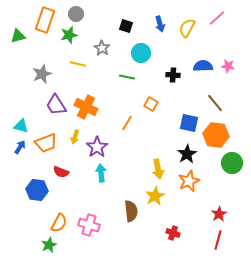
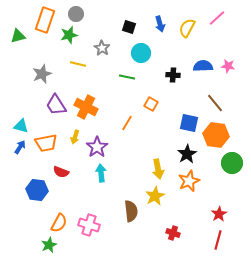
black square at (126, 26): moved 3 px right, 1 px down
orange trapezoid at (46, 143): rotated 10 degrees clockwise
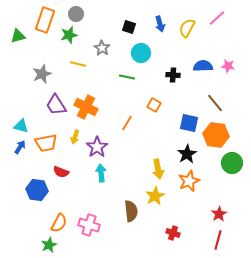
orange square at (151, 104): moved 3 px right, 1 px down
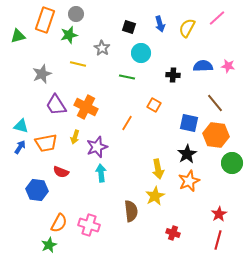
purple star at (97, 147): rotated 15 degrees clockwise
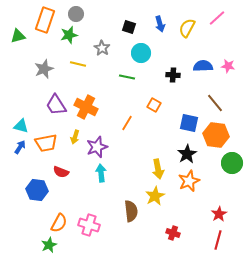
gray star at (42, 74): moved 2 px right, 5 px up
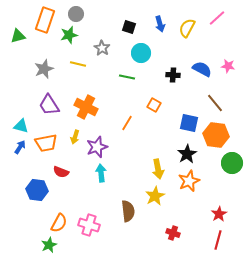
blue semicircle at (203, 66): moved 1 px left, 3 px down; rotated 30 degrees clockwise
purple trapezoid at (56, 105): moved 7 px left
brown semicircle at (131, 211): moved 3 px left
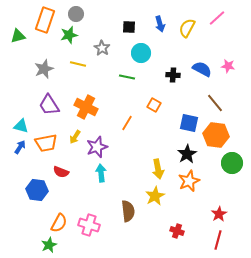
black square at (129, 27): rotated 16 degrees counterclockwise
yellow arrow at (75, 137): rotated 16 degrees clockwise
red cross at (173, 233): moved 4 px right, 2 px up
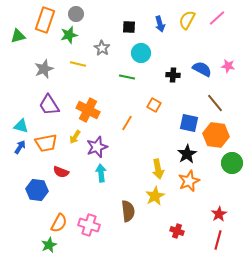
yellow semicircle at (187, 28): moved 8 px up
orange cross at (86, 107): moved 2 px right, 3 px down
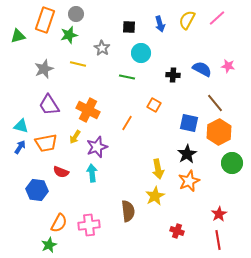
orange hexagon at (216, 135): moved 3 px right, 3 px up; rotated 25 degrees clockwise
cyan arrow at (101, 173): moved 9 px left
pink cross at (89, 225): rotated 25 degrees counterclockwise
red line at (218, 240): rotated 24 degrees counterclockwise
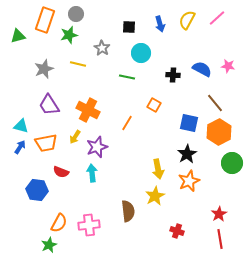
red line at (218, 240): moved 2 px right, 1 px up
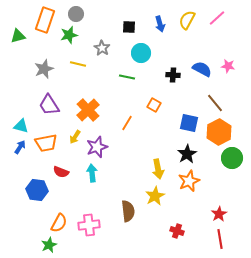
orange cross at (88, 110): rotated 20 degrees clockwise
green circle at (232, 163): moved 5 px up
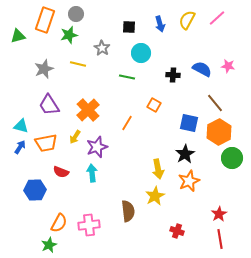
black star at (187, 154): moved 2 px left
blue hexagon at (37, 190): moved 2 px left; rotated 10 degrees counterclockwise
